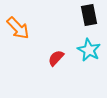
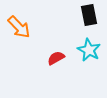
orange arrow: moved 1 px right, 1 px up
red semicircle: rotated 18 degrees clockwise
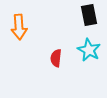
orange arrow: rotated 40 degrees clockwise
red semicircle: rotated 54 degrees counterclockwise
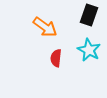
black rectangle: rotated 30 degrees clockwise
orange arrow: moved 26 px right; rotated 50 degrees counterclockwise
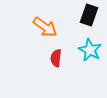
cyan star: moved 1 px right
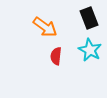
black rectangle: moved 3 px down; rotated 40 degrees counterclockwise
red semicircle: moved 2 px up
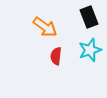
black rectangle: moved 1 px up
cyan star: rotated 25 degrees clockwise
